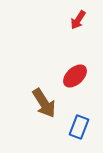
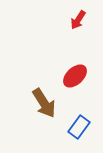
blue rectangle: rotated 15 degrees clockwise
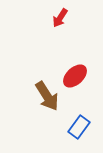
red arrow: moved 18 px left, 2 px up
brown arrow: moved 3 px right, 7 px up
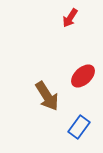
red arrow: moved 10 px right
red ellipse: moved 8 px right
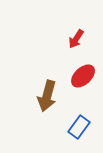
red arrow: moved 6 px right, 21 px down
brown arrow: rotated 48 degrees clockwise
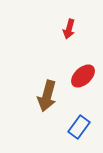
red arrow: moved 7 px left, 10 px up; rotated 18 degrees counterclockwise
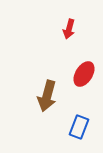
red ellipse: moved 1 px right, 2 px up; rotated 15 degrees counterclockwise
blue rectangle: rotated 15 degrees counterclockwise
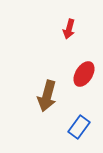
blue rectangle: rotated 15 degrees clockwise
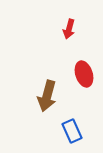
red ellipse: rotated 50 degrees counterclockwise
blue rectangle: moved 7 px left, 4 px down; rotated 60 degrees counterclockwise
